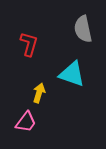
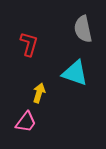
cyan triangle: moved 3 px right, 1 px up
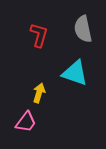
red L-shape: moved 10 px right, 9 px up
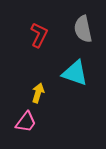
red L-shape: rotated 10 degrees clockwise
yellow arrow: moved 1 px left
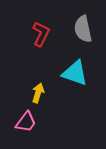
red L-shape: moved 2 px right, 1 px up
